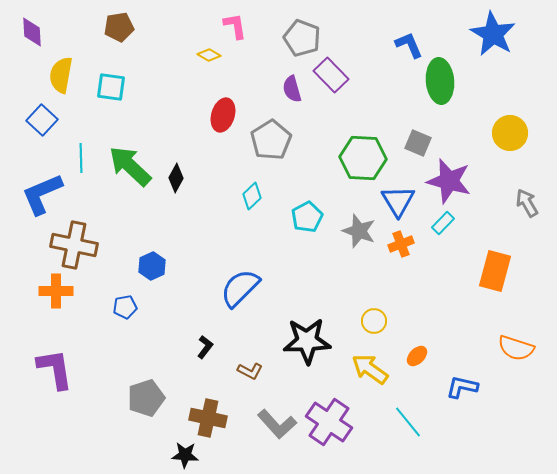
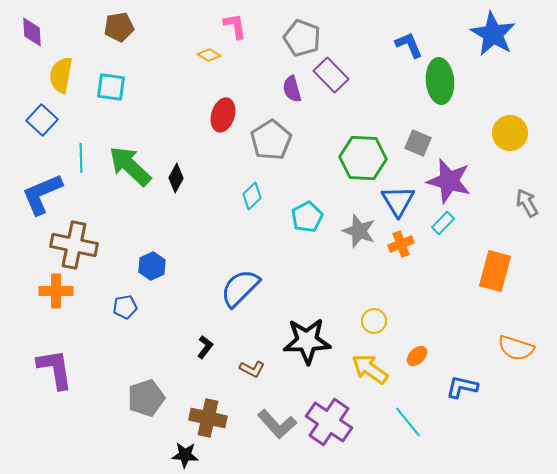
brown L-shape at (250, 371): moved 2 px right, 2 px up
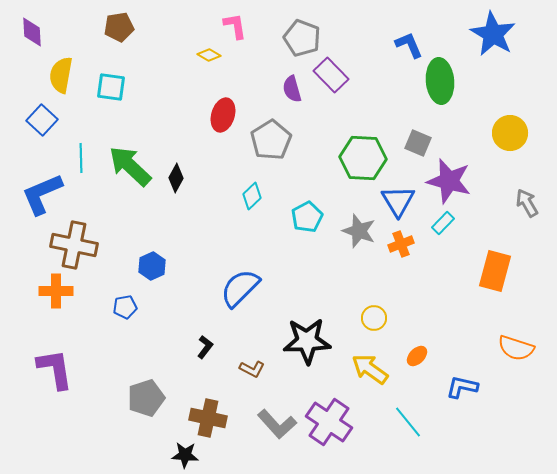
yellow circle at (374, 321): moved 3 px up
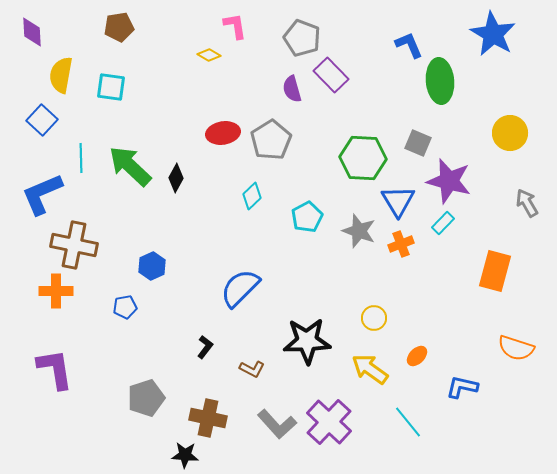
red ellipse at (223, 115): moved 18 px down; rotated 64 degrees clockwise
purple cross at (329, 422): rotated 9 degrees clockwise
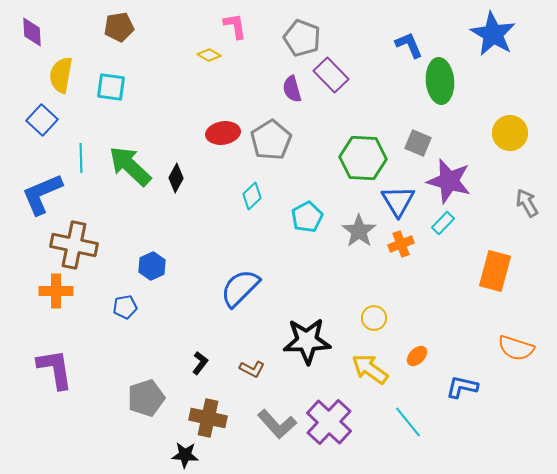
gray star at (359, 231): rotated 16 degrees clockwise
black L-shape at (205, 347): moved 5 px left, 16 px down
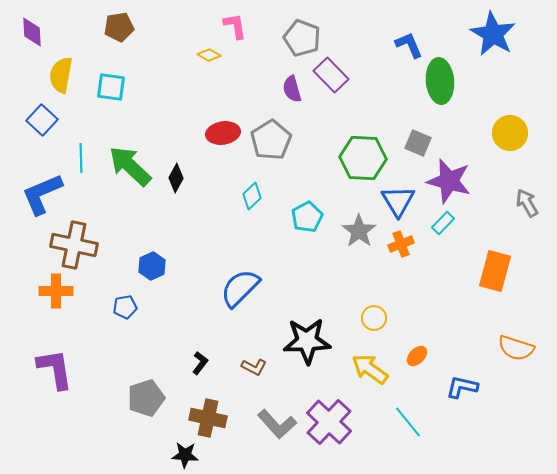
brown L-shape at (252, 369): moved 2 px right, 2 px up
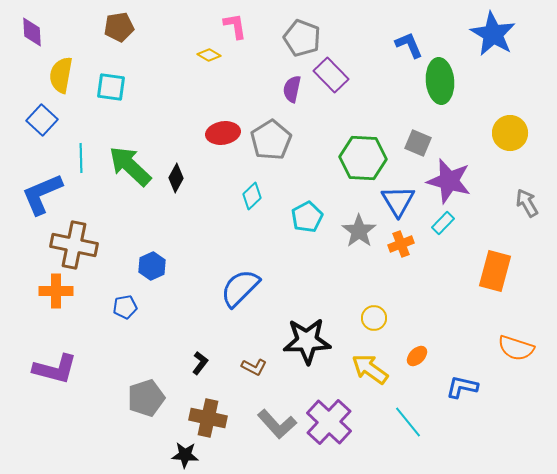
purple semicircle at (292, 89): rotated 28 degrees clockwise
purple L-shape at (55, 369): rotated 114 degrees clockwise
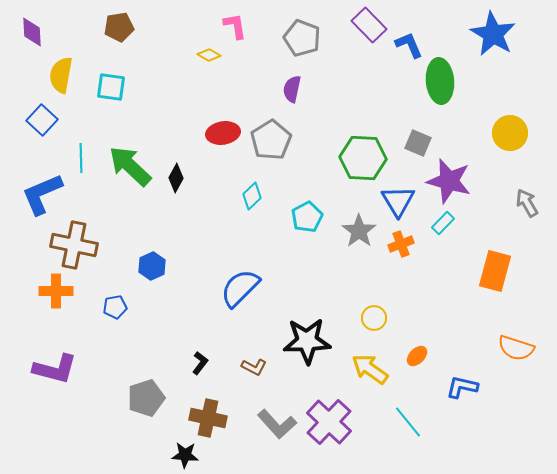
purple rectangle at (331, 75): moved 38 px right, 50 px up
blue pentagon at (125, 307): moved 10 px left
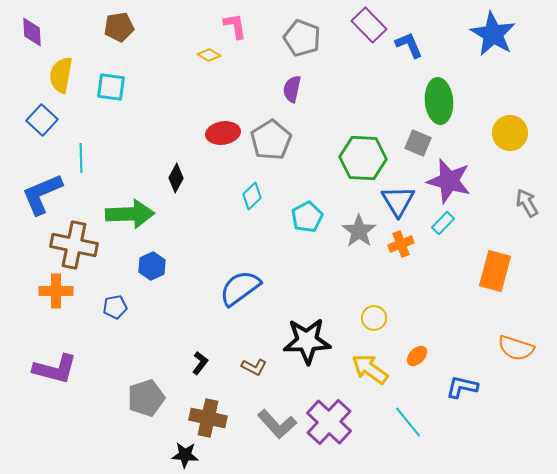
green ellipse at (440, 81): moved 1 px left, 20 px down
green arrow at (130, 166): moved 48 px down; rotated 135 degrees clockwise
blue semicircle at (240, 288): rotated 9 degrees clockwise
